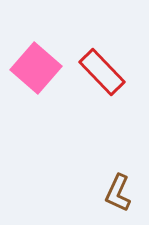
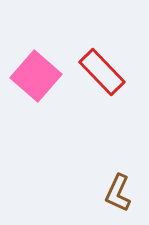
pink square: moved 8 px down
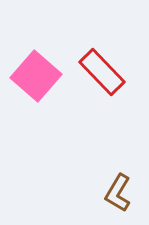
brown L-shape: rotated 6 degrees clockwise
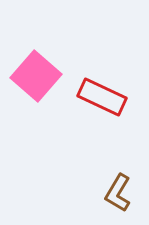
red rectangle: moved 25 px down; rotated 21 degrees counterclockwise
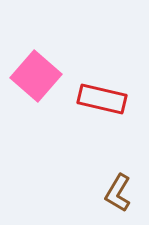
red rectangle: moved 2 px down; rotated 12 degrees counterclockwise
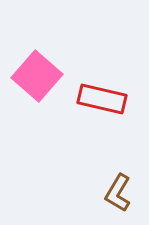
pink square: moved 1 px right
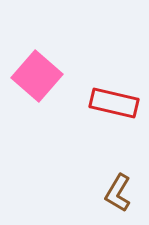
red rectangle: moved 12 px right, 4 px down
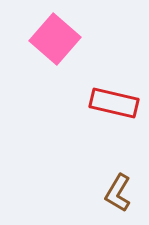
pink square: moved 18 px right, 37 px up
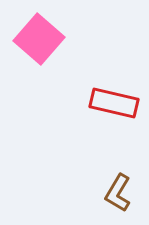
pink square: moved 16 px left
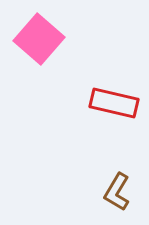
brown L-shape: moved 1 px left, 1 px up
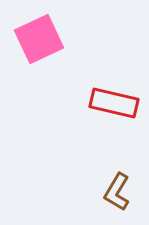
pink square: rotated 24 degrees clockwise
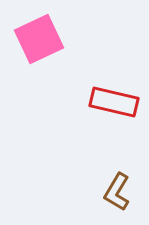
red rectangle: moved 1 px up
